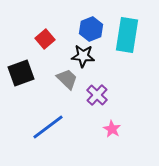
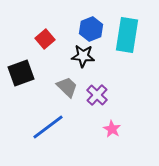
gray trapezoid: moved 8 px down
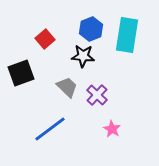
blue line: moved 2 px right, 2 px down
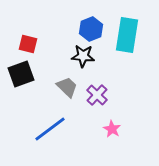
red square: moved 17 px left, 5 px down; rotated 36 degrees counterclockwise
black square: moved 1 px down
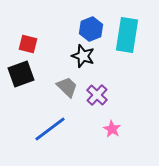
black star: rotated 15 degrees clockwise
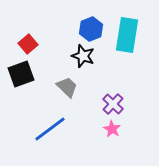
red square: rotated 36 degrees clockwise
purple cross: moved 16 px right, 9 px down
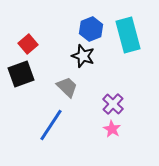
cyan rectangle: moved 1 px right; rotated 24 degrees counterclockwise
blue line: moved 1 px right, 4 px up; rotated 20 degrees counterclockwise
